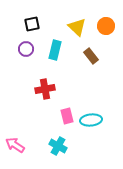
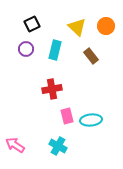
black square: rotated 14 degrees counterclockwise
red cross: moved 7 px right
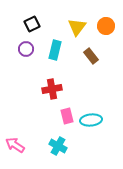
yellow triangle: rotated 24 degrees clockwise
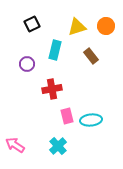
yellow triangle: rotated 36 degrees clockwise
purple circle: moved 1 px right, 15 px down
cyan cross: rotated 18 degrees clockwise
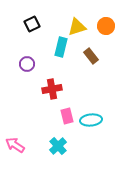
cyan rectangle: moved 6 px right, 3 px up
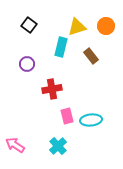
black square: moved 3 px left, 1 px down; rotated 28 degrees counterclockwise
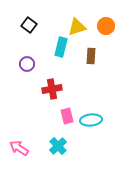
brown rectangle: rotated 42 degrees clockwise
pink arrow: moved 4 px right, 3 px down
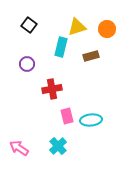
orange circle: moved 1 px right, 3 px down
brown rectangle: rotated 70 degrees clockwise
